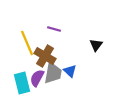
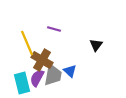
brown cross: moved 3 px left, 4 px down
gray trapezoid: moved 2 px down
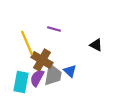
black triangle: rotated 40 degrees counterclockwise
cyan rectangle: moved 1 px left, 1 px up; rotated 25 degrees clockwise
